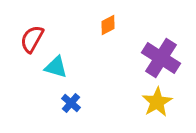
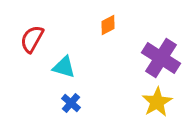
cyan triangle: moved 8 px right
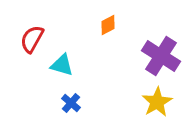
purple cross: moved 2 px up
cyan triangle: moved 2 px left, 2 px up
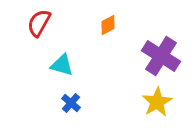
red semicircle: moved 7 px right, 16 px up
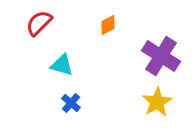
red semicircle: rotated 16 degrees clockwise
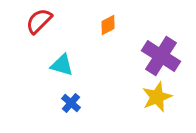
red semicircle: moved 2 px up
yellow star: moved 5 px up; rotated 8 degrees clockwise
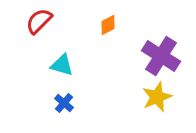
blue cross: moved 7 px left
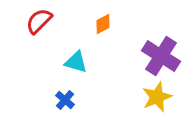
orange diamond: moved 5 px left, 1 px up
cyan triangle: moved 14 px right, 3 px up
blue cross: moved 1 px right, 3 px up
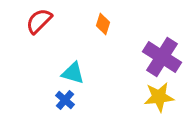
orange diamond: rotated 45 degrees counterclockwise
purple cross: moved 1 px right, 1 px down
cyan triangle: moved 3 px left, 11 px down
yellow star: moved 2 px right; rotated 16 degrees clockwise
